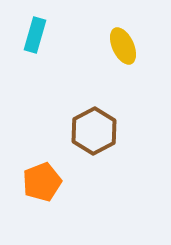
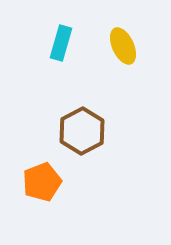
cyan rectangle: moved 26 px right, 8 px down
brown hexagon: moved 12 px left
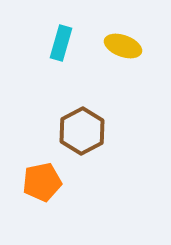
yellow ellipse: rotated 45 degrees counterclockwise
orange pentagon: rotated 9 degrees clockwise
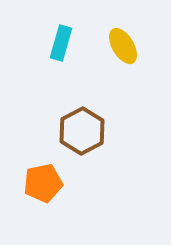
yellow ellipse: rotated 39 degrees clockwise
orange pentagon: moved 1 px right, 1 px down
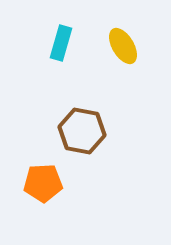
brown hexagon: rotated 21 degrees counterclockwise
orange pentagon: rotated 9 degrees clockwise
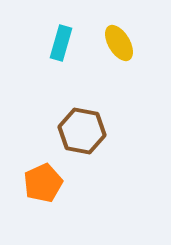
yellow ellipse: moved 4 px left, 3 px up
orange pentagon: rotated 21 degrees counterclockwise
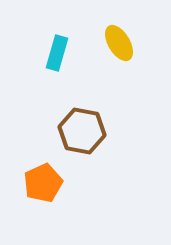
cyan rectangle: moved 4 px left, 10 px down
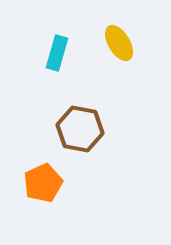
brown hexagon: moved 2 px left, 2 px up
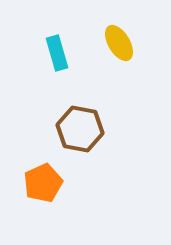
cyan rectangle: rotated 32 degrees counterclockwise
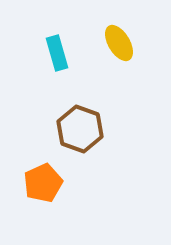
brown hexagon: rotated 9 degrees clockwise
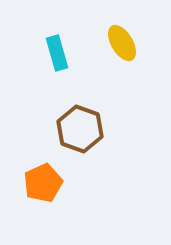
yellow ellipse: moved 3 px right
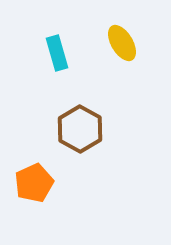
brown hexagon: rotated 9 degrees clockwise
orange pentagon: moved 9 px left
